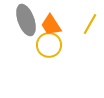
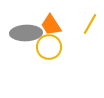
gray ellipse: moved 13 px down; rotated 72 degrees counterclockwise
yellow circle: moved 2 px down
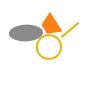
yellow line: moved 20 px left, 6 px down; rotated 20 degrees clockwise
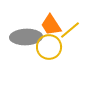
gray ellipse: moved 4 px down
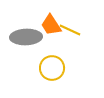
yellow line: rotated 65 degrees clockwise
yellow circle: moved 3 px right, 21 px down
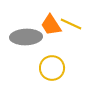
yellow line: moved 1 px right, 6 px up
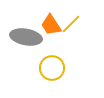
yellow line: rotated 70 degrees counterclockwise
gray ellipse: rotated 12 degrees clockwise
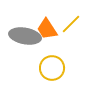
orange trapezoid: moved 4 px left, 4 px down
gray ellipse: moved 1 px left, 1 px up
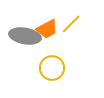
orange trapezoid: rotated 85 degrees counterclockwise
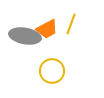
yellow line: rotated 25 degrees counterclockwise
yellow circle: moved 3 px down
